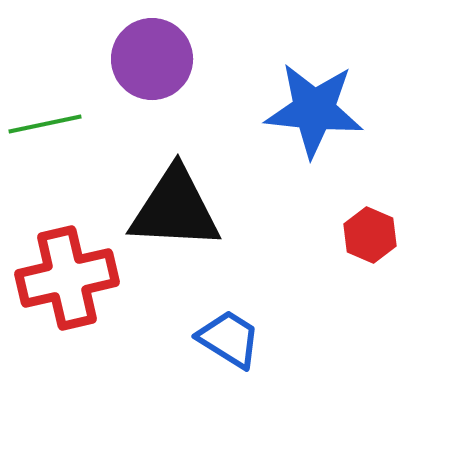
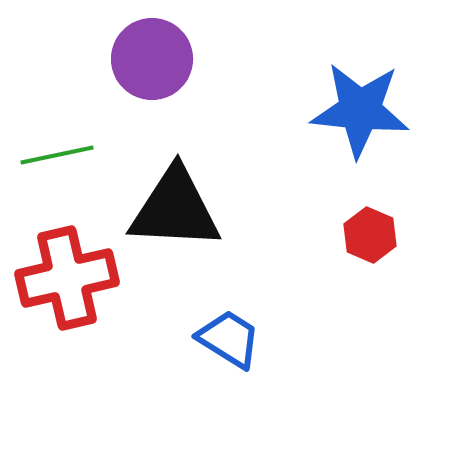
blue star: moved 46 px right
green line: moved 12 px right, 31 px down
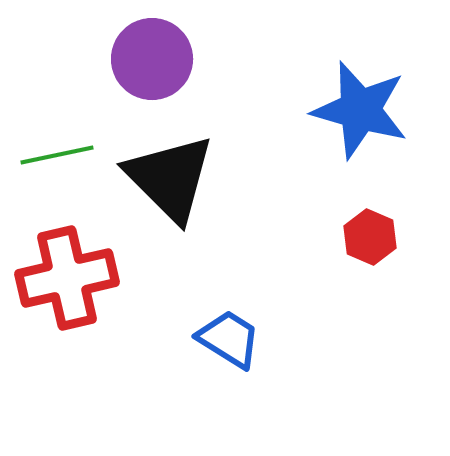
blue star: rotated 10 degrees clockwise
black triangle: moved 5 px left, 31 px up; rotated 42 degrees clockwise
red hexagon: moved 2 px down
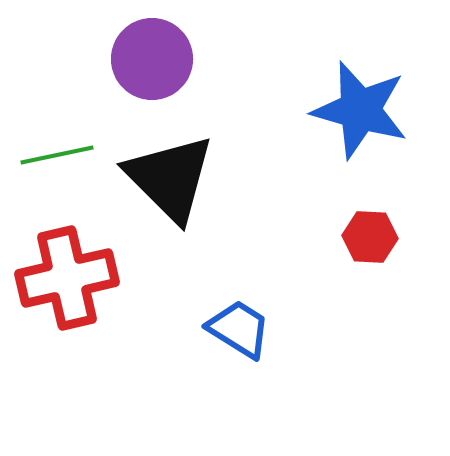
red hexagon: rotated 20 degrees counterclockwise
blue trapezoid: moved 10 px right, 10 px up
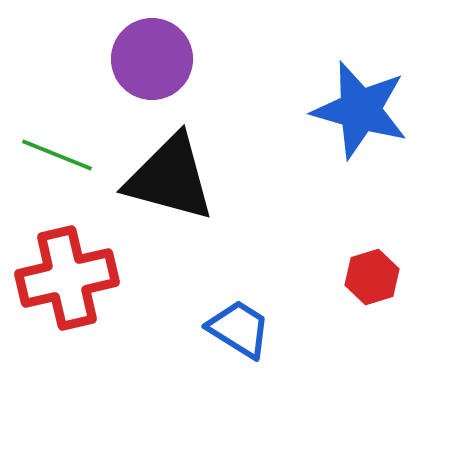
green line: rotated 34 degrees clockwise
black triangle: rotated 30 degrees counterclockwise
red hexagon: moved 2 px right, 40 px down; rotated 20 degrees counterclockwise
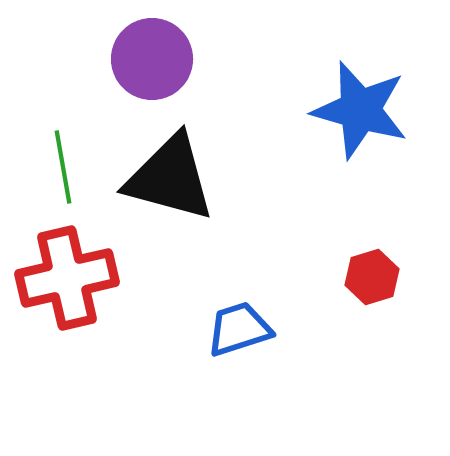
green line: moved 6 px right, 12 px down; rotated 58 degrees clockwise
blue trapezoid: rotated 50 degrees counterclockwise
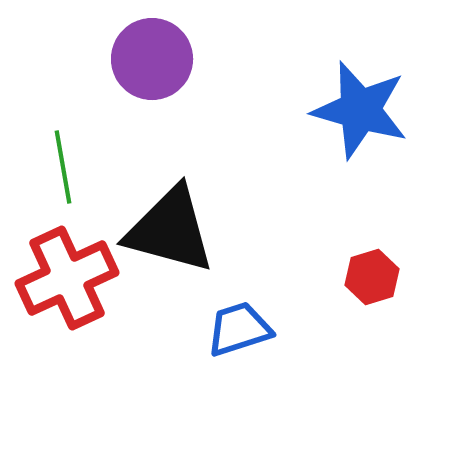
black triangle: moved 52 px down
red cross: rotated 12 degrees counterclockwise
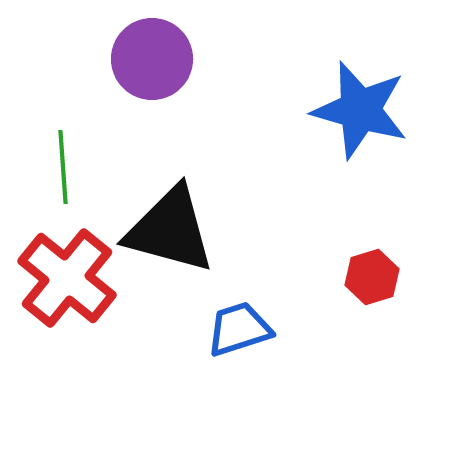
green line: rotated 6 degrees clockwise
red cross: rotated 26 degrees counterclockwise
